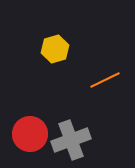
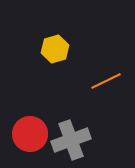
orange line: moved 1 px right, 1 px down
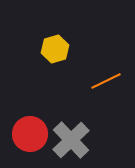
gray cross: rotated 24 degrees counterclockwise
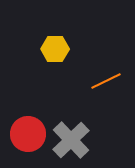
yellow hexagon: rotated 16 degrees clockwise
red circle: moved 2 px left
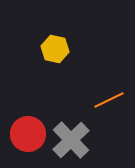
yellow hexagon: rotated 12 degrees clockwise
orange line: moved 3 px right, 19 px down
